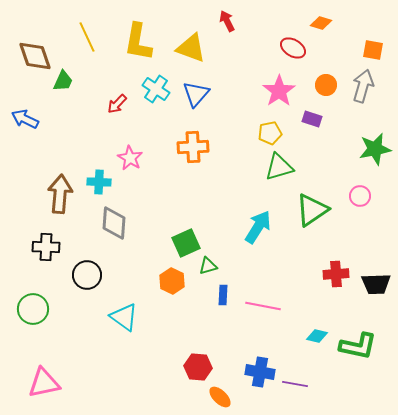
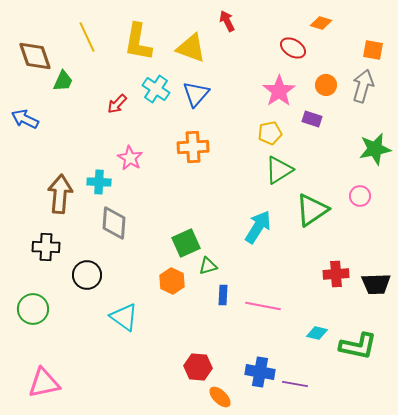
green triangle at (279, 167): moved 3 px down; rotated 16 degrees counterclockwise
cyan diamond at (317, 336): moved 3 px up
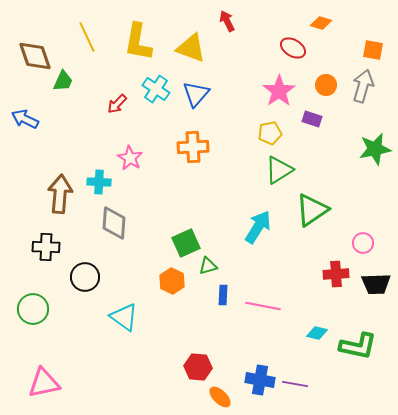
pink circle at (360, 196): moved 3 px right, 47 px down
black circle at (87, 275): moved 2 px left, 2 px down
blue cross at (260, 372): moved 8 px down
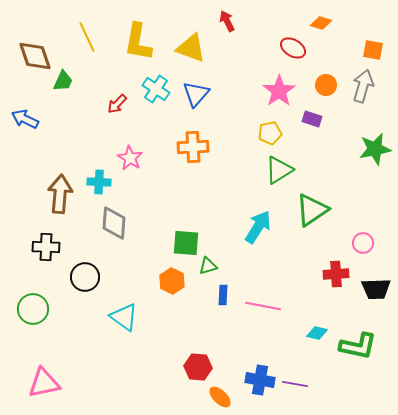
green square at (186, 243): rotated 28 degrees clockwise
black trapezoid at (376, 284): moved 5 px down
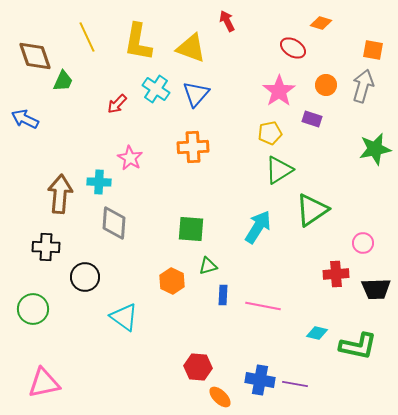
green square at (186, 243): moved 5 px right, 14 px up
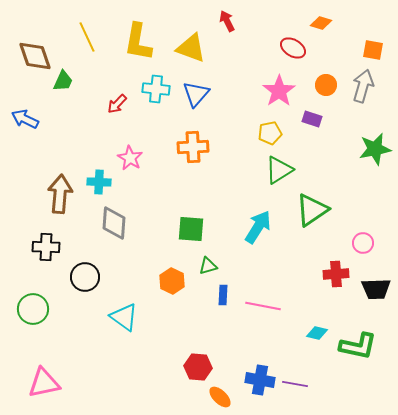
cyan cross at (156, 89): rotated 28 degrees counterclockwise
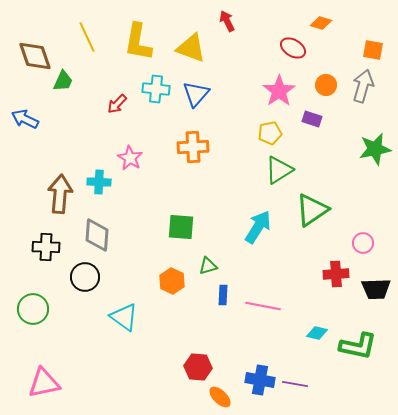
gray diamond at (114, 223): moved 17 px left, 12 px down
green square at (191, 229): moved 10 px left, 2 px up
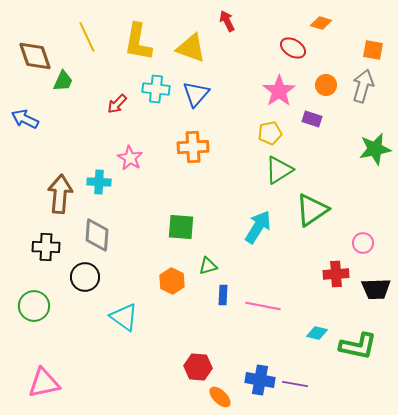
green circle at (33, 309): moved 1 px right, 3 px up
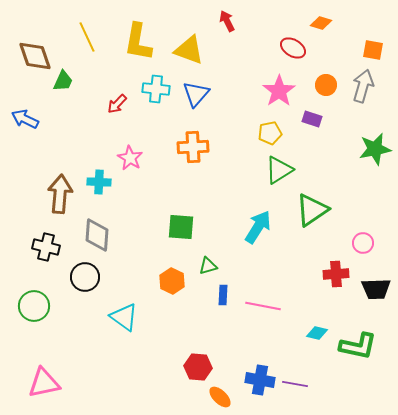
yellow triangle at (191, 48): moved 2 px left, 2 px down
black cross at (46, 247): rotated 12 degrees clockwise
